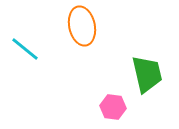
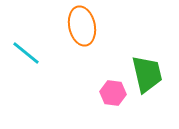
cyan line: moved 1 px right, 4 px down
pink hexagon: moved 14 px up
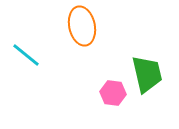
cyan line: moved 2 px down
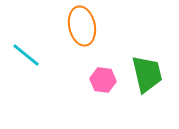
pink hexagon: moved 10 px left, 13 px up
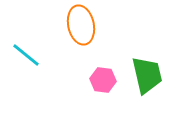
orange ellipse: moved 1 px left, 1 px up
green trapezoid: moved 1 px down
